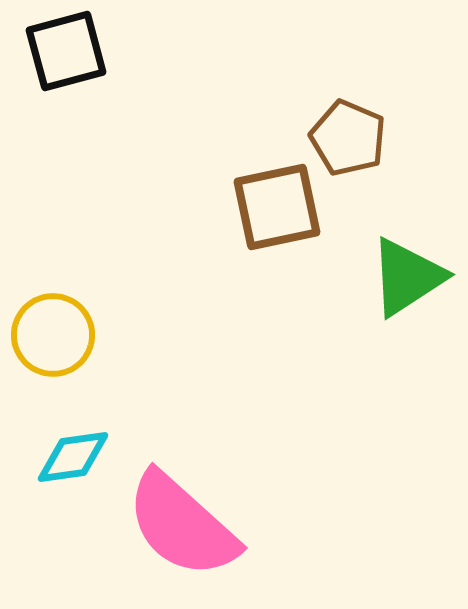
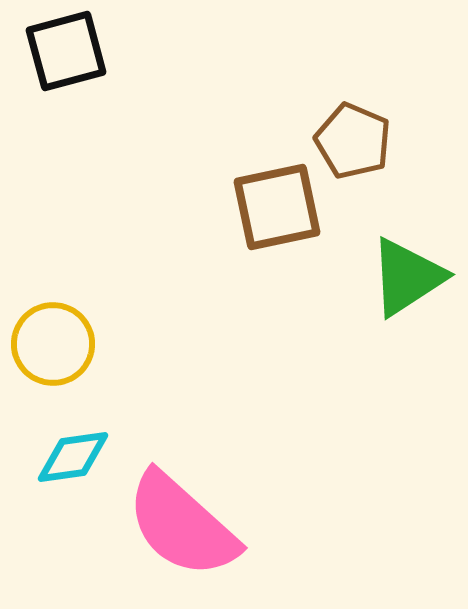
brown pentagon: moved 5 px right, 3 px down
yellow circle: moved 9 px down
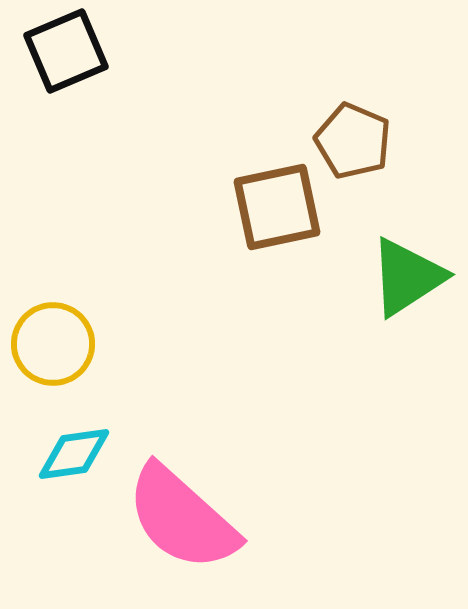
black square: rotated 8 degrees counterclockwise
cyan diamond: moved 1 px right, 3 px up
pink semicircle: moved 7 px up
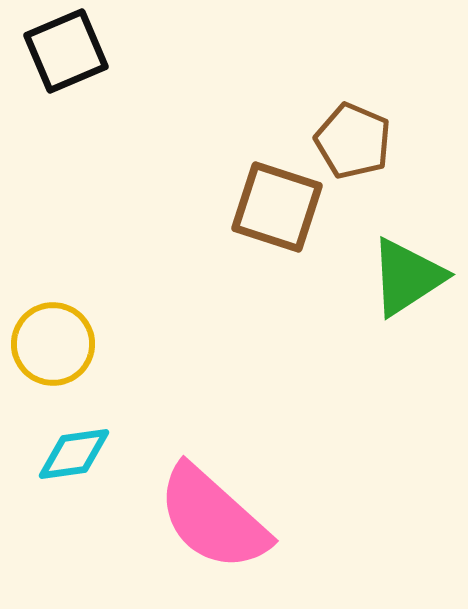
brown square: rotated 30 degrees clockwise
pink semicircle: moved 31 px right
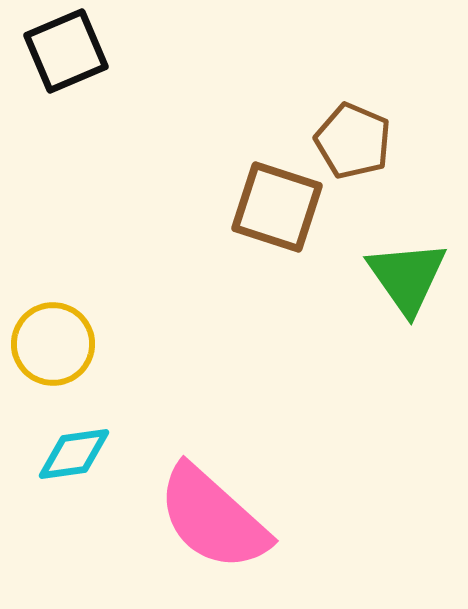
green triangle: rotated 32 degrees counterclockwise
